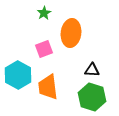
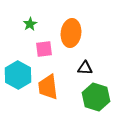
green star: moved 14 px left, 11 px down
pink square: rotated 12 degrees clockwise
black triangle: moved 7 px left, 2 px up
green hexagon: moved 4 px right
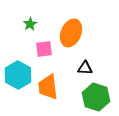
orange ellipse: rotated 16 degrees clockwise
